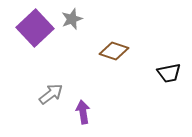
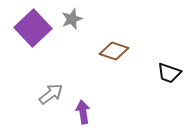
purple square: moved 2 px left
black trapezoid: rotated 30 degrees clockwise
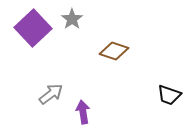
gray star: rotated 15 degrees counterclockwise
black trapezoid: moved 22 px down
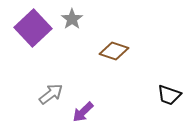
purple arrow: rotated 125 degrees counterclockwise
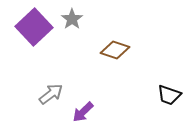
purple square: moved 1 px right, 1 px up
brown diamond: moved 1 px right, 1 px up
